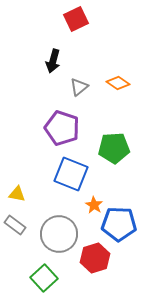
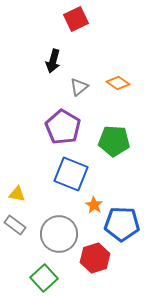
purple pentagon: moved 1 px right, 1 px up; rotated 12 degrees clockwise
green pentagon: moved 7 px up; rotated 8 degrees clockwise
blue pentagon: moved 3 px right
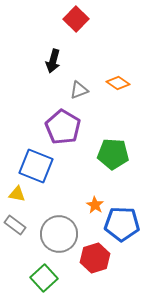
red square: rotated 20 degrees counterclockwise
gray triangle: moved 3 px down; rotated 18 degrees clockwise
green pentagon: moved 1 px left, 13 px down
blue square: moved 35 px left, 8 px up
orange star: moved 1 px right
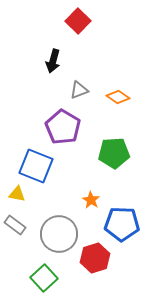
red square: moved 2 px right, 2 px down
orange diamond: moved 14 px down
green pentagon: moved 1 px right, 1 px up; rotated 8 degrees counterclockwise
orange star: moved 4 px left, 5 px up
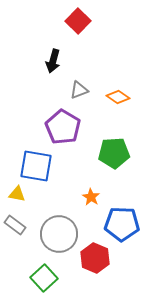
blue square: rotated 12 degrees counterclockwise
orange star: moved 3 px up
red hexagon: rotated 20 degrees counterclockwise
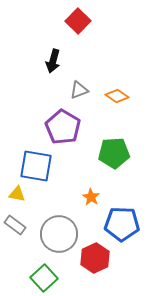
orange diamond: moved 1 px left, 1 px up
red hexagon: rotated 12 degrees clockwise
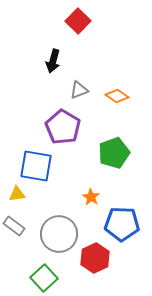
green pentagon: rotated 16 degrees counterclockwise
yellow triangle: rotated 18 degrees counterclockwise
gray rectangle: moved 1 px left, 1 px down
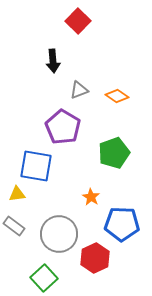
black arrow: rotated 20 degrees counterclockwise
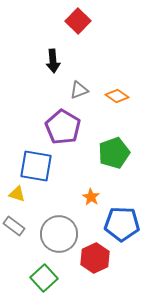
yellow triangle: rotated 24 degrees clockwise
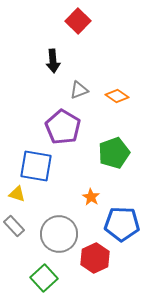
gray rectangle: rotated 10 degrees clockwise
